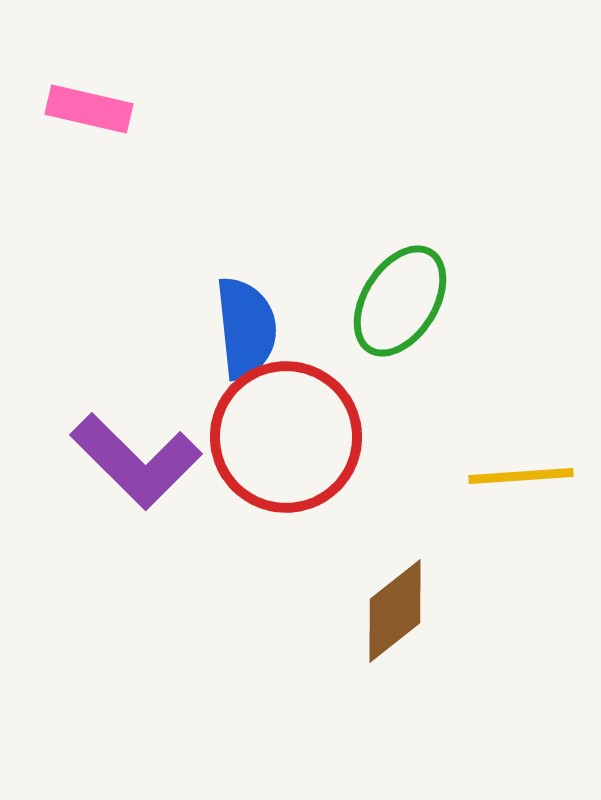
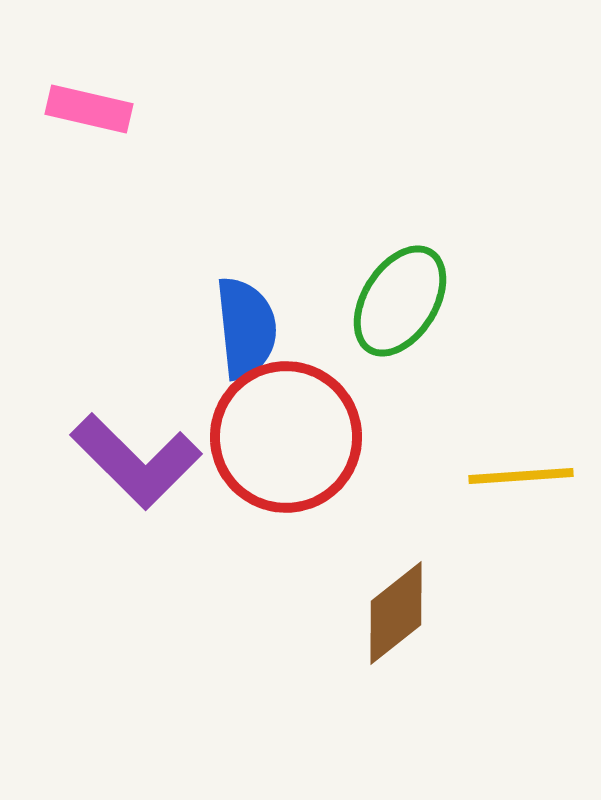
brown diamond: moved 1 px right, 2 px down
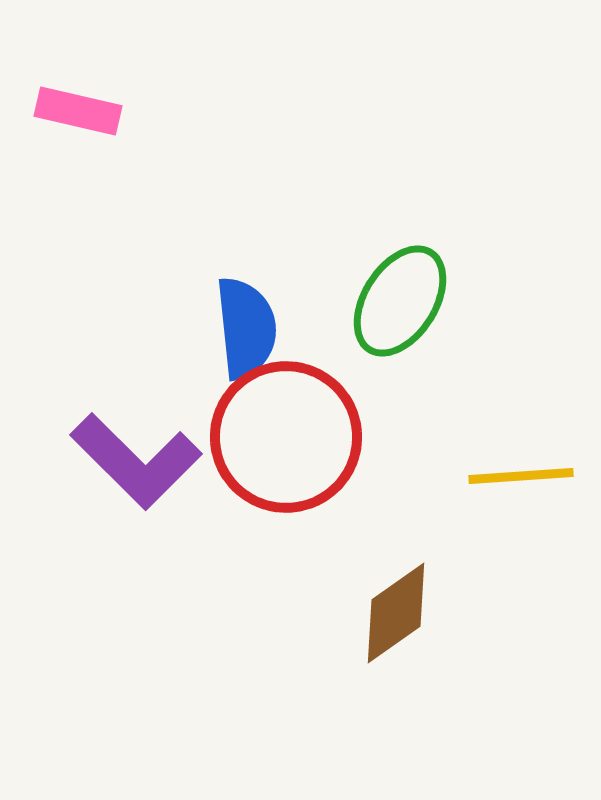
pink rectangle: moved 11 px left, 2 px down
brown diamond: rotated 3 degrees clockwise
